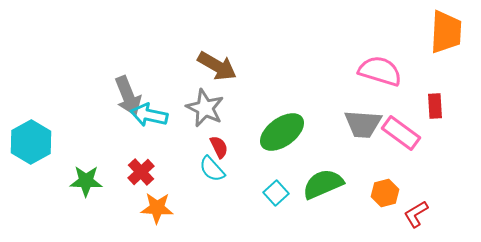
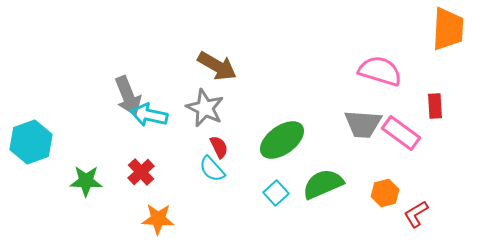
orange trapezoid: moved 2 px right, 3 px up
green ellipse: moved 8 px down
cyan hexagon: rotated 9 degrees clockwise
orange star: moved 1 px right, 11 px down
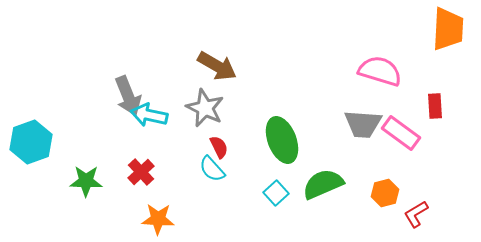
green ellipse: rotated 75 degrees counterclockwise
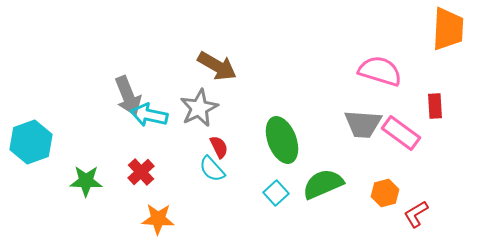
gray star: moved 6 px left; rotated 21 degrees clockwise
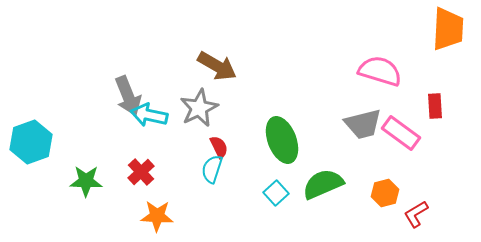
gray trapezoid: rotated 18 degrees counterclockwise
cyan semicircle: rotated 60 degrees clockwise
orange star: moved 1 px left, 3 px up
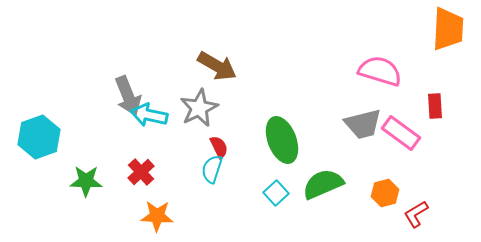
cyan hexagon: moved 8 px right, 5 px up
